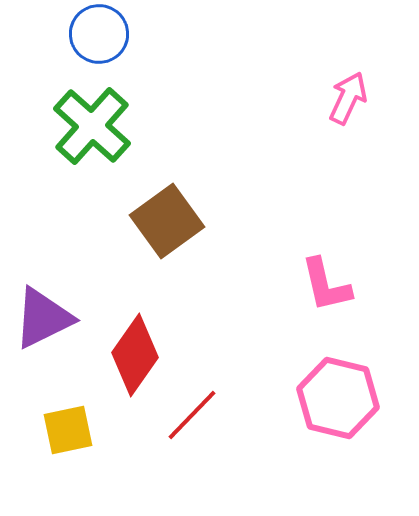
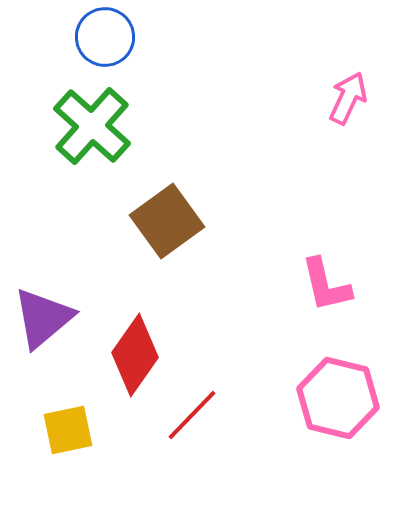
blue circle: moved 6 px right, 3 px down
purple triangle: rotated 14 degrees counterclockwise
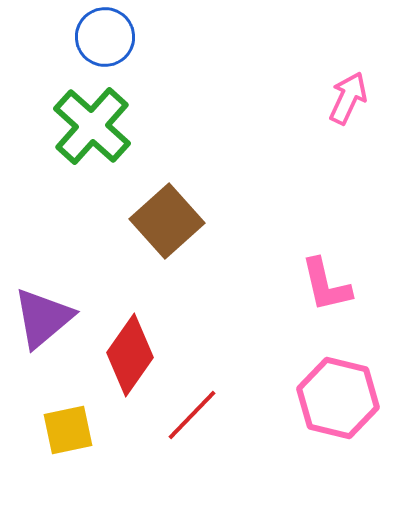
brown square: rotated 6 degrees counterclockwise
red diamond: moved 5 px left
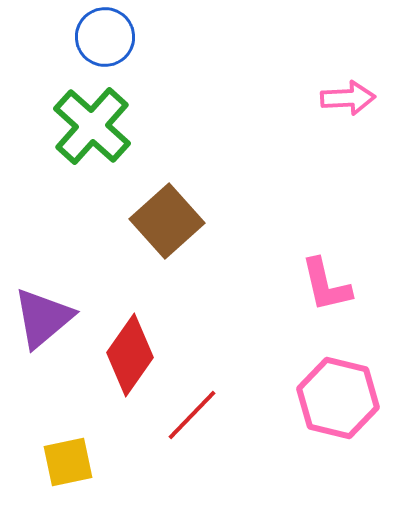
pink arrow: rotated 62 degrees clockwise
yellow square: moved 32 px down
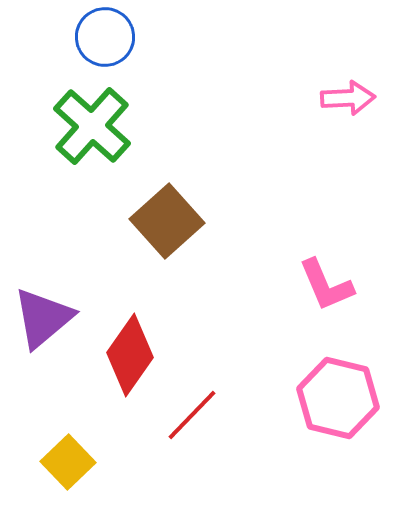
pink L-shape: rotated 10 degrees counterclockwise
yellow square: rotated 32 degrees counterclockwise
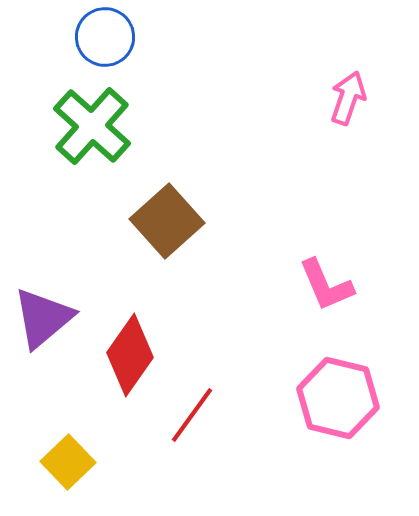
pink arrow: rotated 68 degrees counterclockwise
red line: rotated 8 degrees counterclockwise
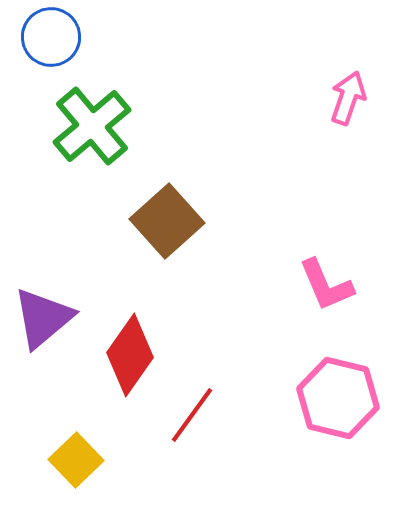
blue circle: moved 54 px left
green cross: rotated 8 degrees clockwise
yellow square: moved 8 px right, 2 px up
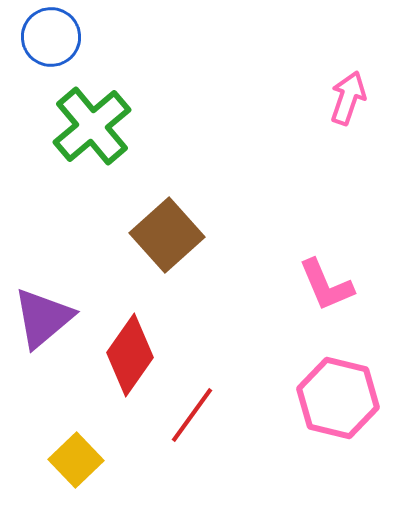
brown square: moved 14 px down
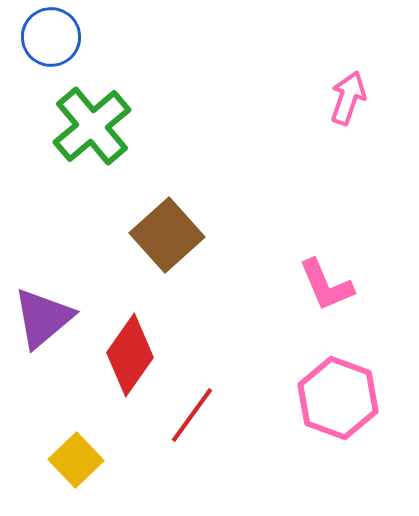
pink hexagon: rotated 6 degrees clockwise
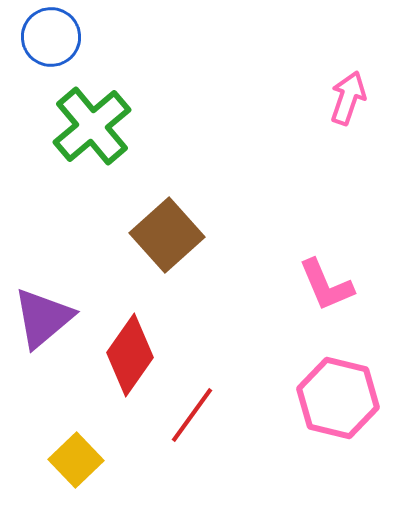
pink hexagon: rotated 6 degrees counterclockwise
